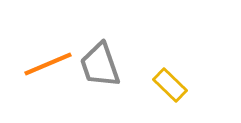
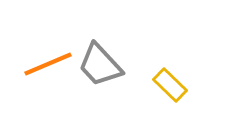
gray trapezoid: rotated 24 degrees counterclockwise
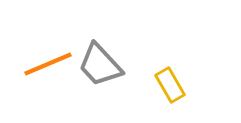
yellow rectangle: rotated 16 degrees clockwise
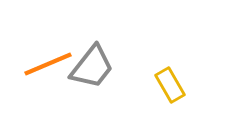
gray trapezoid: moved 8 px left, 2 px down; rotated 99 degrees counterclockwise
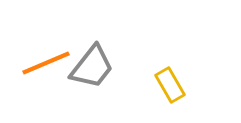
orange line: moved 2 px left, 1 px up
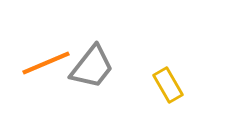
yellow rectangle: moved 2 px left
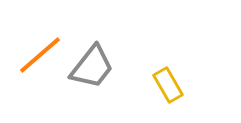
orange line: moved 6 px left, 8 px up; rotated 18 degrees counterclockwise
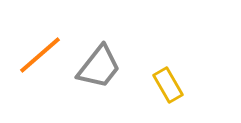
gray trapezoid: moved 7 px right
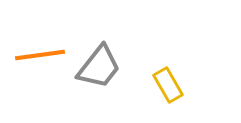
orange line: rotated 33 degrees clockwise
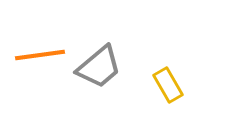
gray trapezoid: rotated 12 degrees clockwise
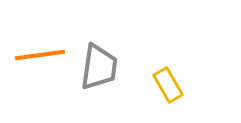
gray trapezoid: rotated 42 degrees counterclockwise
